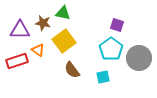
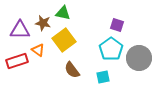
yellow square: moved 1 px up
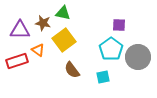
purple square: moved 2 px right; rotated 16 degrees counterclockwise
gray circle: moved 1 px left, 1 px up
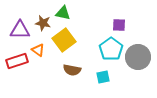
brown semicircle: rotated 42 degrees counterclockwise
